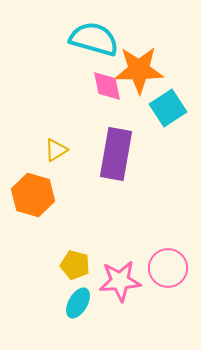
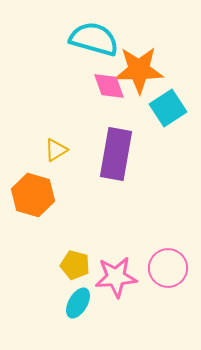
pink diamond: moved 2 px right; rotated 8 degrees counterclockwise
pink star: moved 4 px left, 4 px up
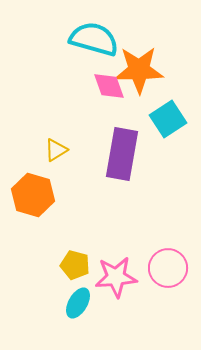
cyan square: moved 11 px down
purple rectangle: moved 6 px right
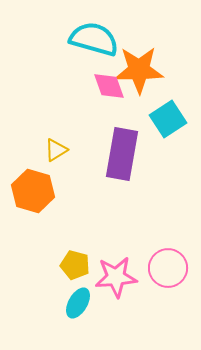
orange hexagon: moved 4 px up
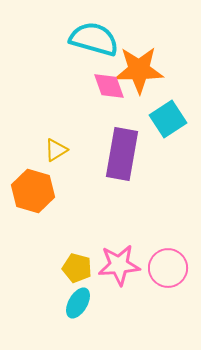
yellow pentagon: moved 2 px right, 3 px down
pink star: moved 3 px right, 12 px up
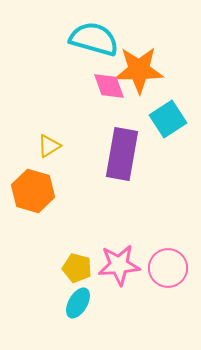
yellow triangle: moved 7 px left, 4 px up
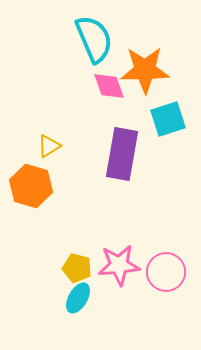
cyan semicircle: rotated 51 degrees clockwise
orange star: moved 6 px right
cyan square: rotated 15 degrees clockwise
orange hexagon: moved 2 px left, 5 px up
pink circle: moved 2 px left, 4 px down
cyan ellipse: moved 5 px up
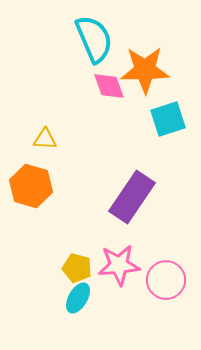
yellow triangle: moved 4 px left, 7 px up; rotated 35 degrees clockwise
purple rectangle: moved 10 px right, 43 px down; rotated 24 degrees clockwise
pink circle: moved 8 px down
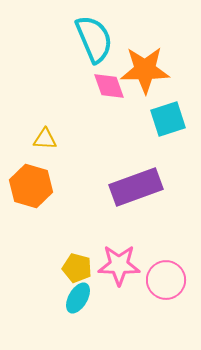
purple rectangle: moved 4 px right, 10 px up; rotated 36 degrees clockwise
pink star: rotated 6 degrees clockwise
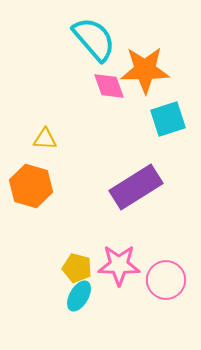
cyan semicircle: rotated 18 degrees counterclockwise
purple rectangle: rotated 12 degrees counterclockwise
cyan ellipse: moved 1 px right, 2 px up
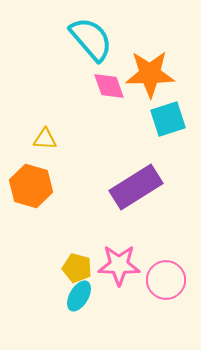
cyan semicircle: moved 3 px left
orange star: moved 5 px right, 4 px down
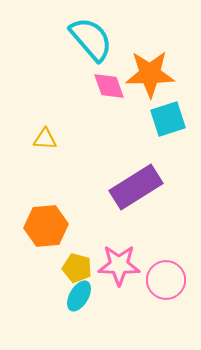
orange hexagon: moved 15 px right, 40 px down; rotated 21 degrees counterclockwise
